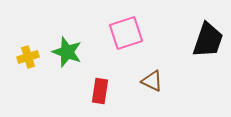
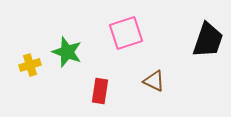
yellow cross: moved 2 px right, 8 px down
brown triangle: moved 2 px right
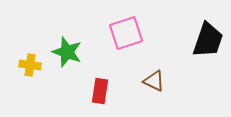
yellow cross: rotated 25 degrees clockwise
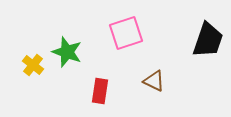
yellow cross: moved 3 px right; rotated 30 degrees clockwise
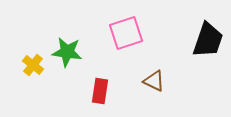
green star: rotated 12 degrees counterclockwise
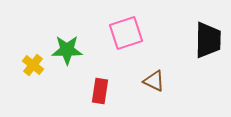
black trapezoid: rotated 18 degrees counterclockwise
green star: moved 2 px up; rotated 8 degrees counterclockwise
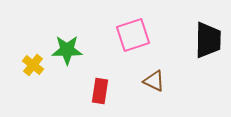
pink square: moved 7 px right, 2 px down
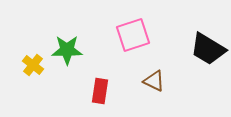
black trapezoid: moved 9 px down; rotated 120 degrees clockwise
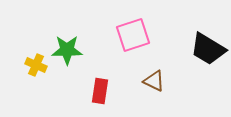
yellow cross: moved 3 px right; rotated 15 degrees counterclockwise
